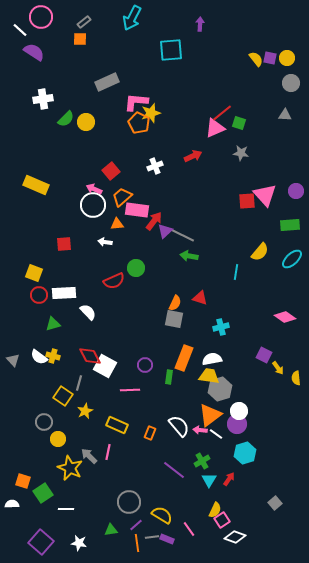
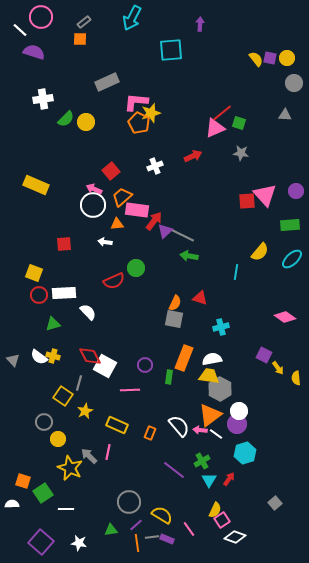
purple semicircle at (34, 52): rotated 15 degrees counterclockwise
gray circle at (291, 83): moved 3 px right
gray hexagon at (220, 389): rotated 15 degrees counterclockwise
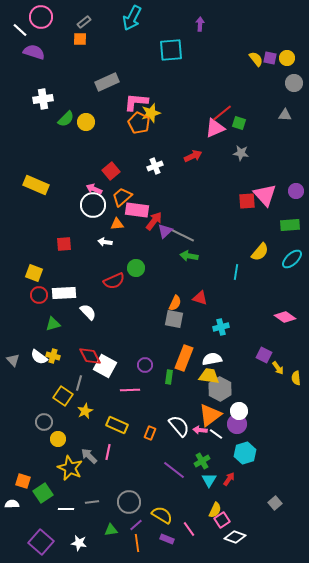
gray line at (152, 537): moved 60 px left, 35 px up
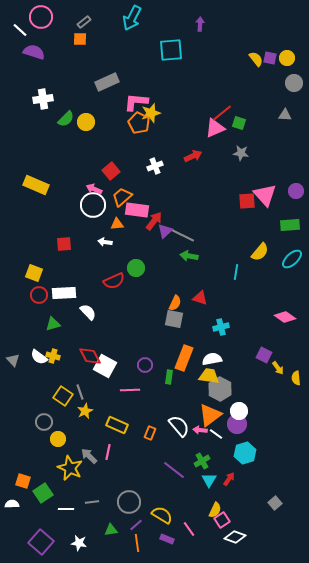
gray line at (79, 383): moved 1 px right, 9 px down; rotated 35 degrees counterclockwise
